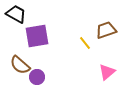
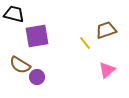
black trapezoid: moved 2 px left; rotated 15 degrees counterclockwise
brown semicircle: rotated 10 degrees counterclockwise
pink triangle: moved 2 px up
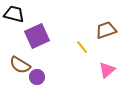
purple square: rotated 15 degrees counterclockwise
yellow line: moved 3 px left, 4 px down
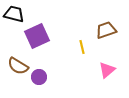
yellow line: rotated 24 degrees clockwise
brown semicircle: moved 2 px left, 1 px down
purple circle: moved 2 px right
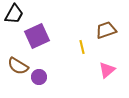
black trapezoid: rotated 105 degrees clockwise
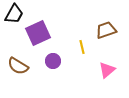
purple square: moved 1 px right, 3 px up
purple circle: moved 14 px right, 16 px up
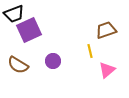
black trapezoid: rotated 40 degrees clockwise
purple square: moved 9 px left, 3 px up
yellow line: moved 8 px right, 4 px down
brown semicircle: moved 1 px up
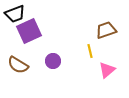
black trapezoid: moved 1 px right
purple square: moved 1 px down
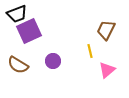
black trapezoid: moved 2 px right
brown trapezoid: rotated 45 degrees counterclockwise
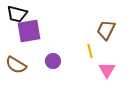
black trapezoid: rotated 35 degrees clockwise
purple square: rotated 15 degrees clockwise
brown semicircle: moved 2 px left
pink triangle: rotated 18 degrees counterclockwise
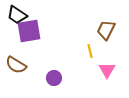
black trapezoid: moved 1 px down; rotated 20 degrees clockwise
purple circle: moved 1 px right, 17 px down
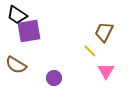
brown trapezoid: moved 2 px left, 2 px down
yellow line: rotated 32 degrees counterclockwise
pink triangle: moved 1 px left, 1 px down
